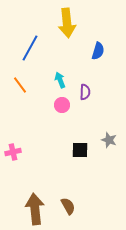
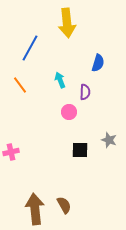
blue semicircle: moved 12 px down
pink circle: moved 7 px right, 7 px down
pink cross: moved 2 px left
brown semicircle: moved 4 px left, 1 px up
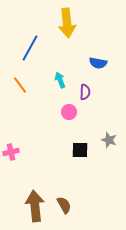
blue semicircle: rotated 84 degrees clockwise
brown arrow: moved 3 px up
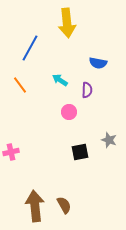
cyan arrow: rotated 35 degrees counterclockwise
purple semicircle: moved 2 px right, 2 px up
black square: moved 2 px down; rotated 12 degrees counterclockwise
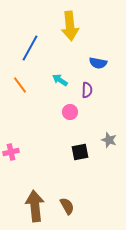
yellow arrow: moved 3 px right, 3 px down
pink circle: moved 1 px right
brown semicircle: moved 3 px right, 1 px down
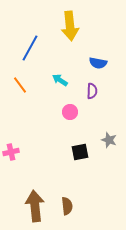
purple semicircle: moved 5 px right, 1 px down
brown semicircle: rotated 24 degrees clockwise
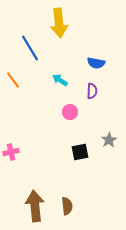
yellow arrow: moved 11 px left, 3 px up
blue line: rotated 60 degrees counterclockwise
blue semicircle: moved 2 px left
orange line: moved 7 px left, 5 px up
gray star: rotated 21 degrees clockwise
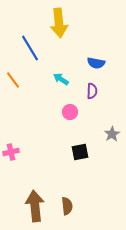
cyan arrow: moved 1 px right, 1 px up
gray star: moved 3 px right, 6 px up
